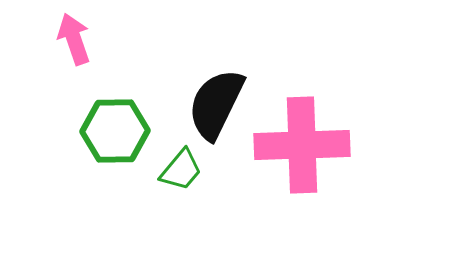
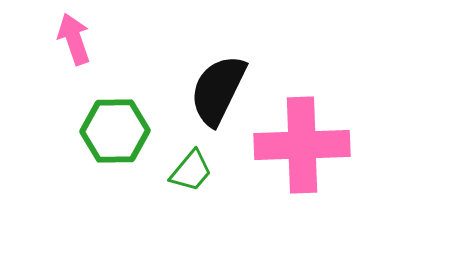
black semicircle: moved 2 px right, 14 px up
green trapezoid: moved 10 px right, 1 px down
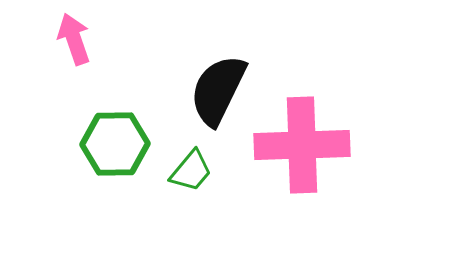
green hexagon: moved 13 px down
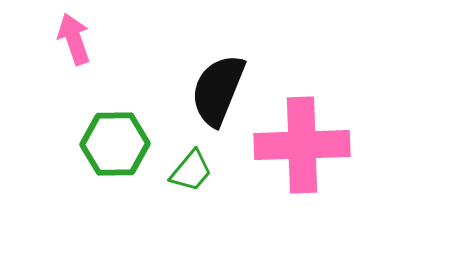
black semicircle: rotated 4 degrees counterclockwise
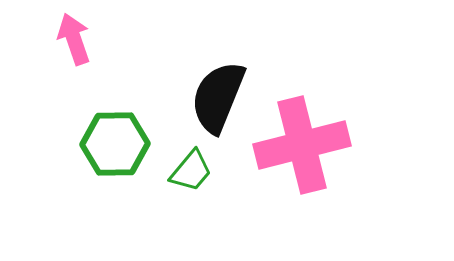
black semicircle: moved 7 px down
pink cross: rotated 12 degrees counterclockwise
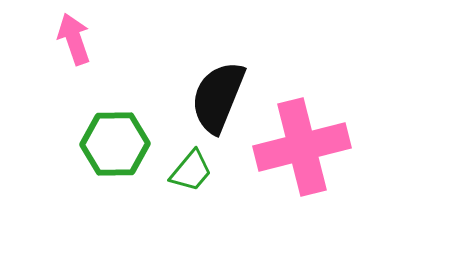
pink cross: moved 2 px down
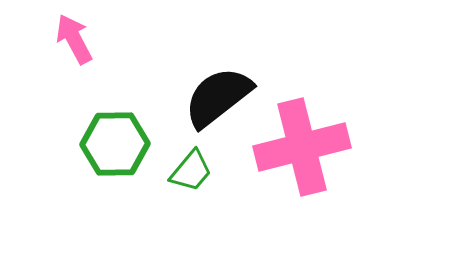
pink arrow: rotated 9 degrees counterclockwise
black semicircle: rotated 30 degrees clockwise
